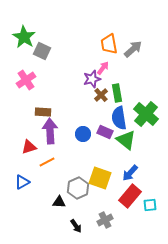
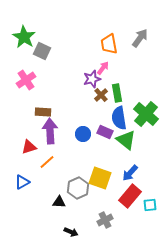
gray arrow: moved 7 px right, 11 px up; rotated 12 degrees counterclockwise
orange line: rotated 14 degrees counterclockwise
black arrow: moved 5 px left, 6 px down; rotated 32 degrees counterclockwise
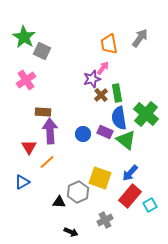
red triangle: rotated 42 degrees counterclockwise
gray hexagon: moved 4 px down
cyan square: rotated 24 degrees counterclockwise
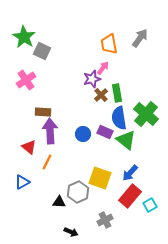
red triangle: rotated 21 degrees counterclockwise
orange line: rotated 21 degrees counterclockwise
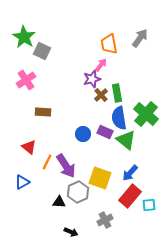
pink arrow: moved 2 px left, 3 px up
purple arrow: moved 16 px right, 35 px down; rotated 150 degrees clockwise
cyan square: moved 1 px left; rotated 24 degrees clockwise
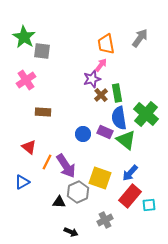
orange trapezoid: moved 3 px left
gray square: rotated 18 degrees counterclockwise
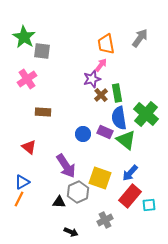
pink cross: moved 1 px right, 1 px up
orange line: moved 28 px left, 37 px down
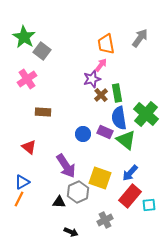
gray square: rotated 30 degrees clockwise
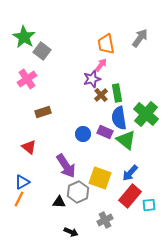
brown rectangle: rotated 21 degrees counterclockwise
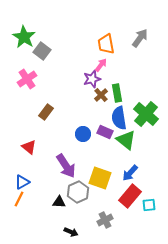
brown rectangle: moved 3 px right; rotated 35 degrees counterclockwise
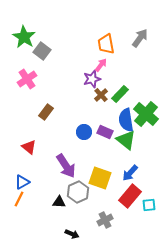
green rectangle: moved 3 px right, 1 px down; rotated 54 degrees clockwise
blue semicircle: moved 7 px right, 2 px down
blue circle: moved 1 px right, 2 px up
black arrow: moved 1 px right, 2 px down
